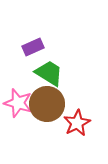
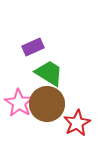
pink star: moved 1 px right; rotated 16 degrees clockwise
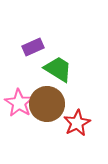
green trapezoid: moved 9 px right, 4 px up
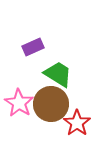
green trapezoid: moved 5 px down
brown circle: moved 4 px right
red star: rotated 8 degrees counterclockwise
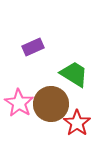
green trapezoid: moved 16 px right
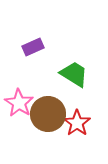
brown circle: moved 3 px left, 10 px down
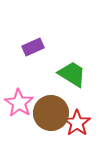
green trapezoid: moved 2 px left
brown circle: moved 3 px right, 1 px up
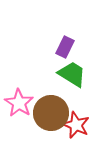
purple rectangle: moved 32 px right; rotated 40 degrees counterclockwise
red star: moved 1 px left, 2 px down; rotated 12 degrees counterclockwise
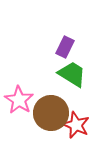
pink star: moved 3 px up
